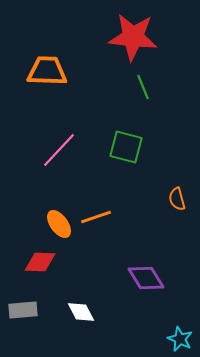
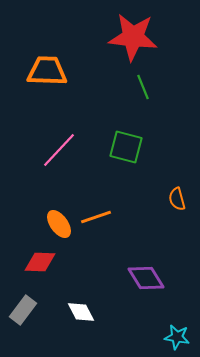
gray rectangle: rotated 48 degrees counterclockwise
cyan star: moved 3 px left, 2 px up; rotated 15 degrees counterclockwise
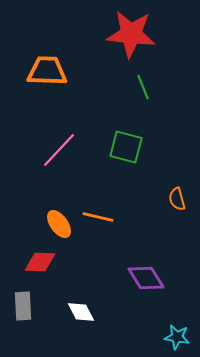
red star: moved 2 px left, 3 px up
orange line: moved 2 px right; rotated 32 degrees clockwise
gray rectangle: moved 4 px up; rotated 40 degrees counterclockwise
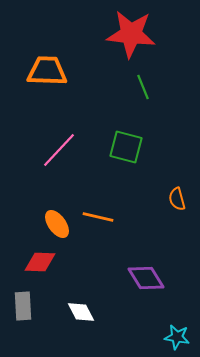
orange ellipse: moved 2 px left
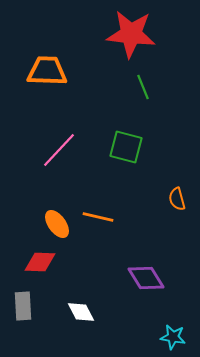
cyan star: moved 4 px left
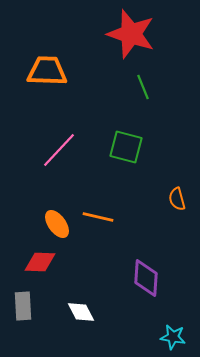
red star: rotated 12 degrees clockwise
purple diamond: rotated 36 degrees clockwise
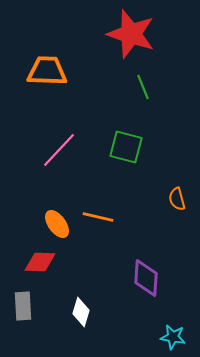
white diamond: rotated 44 degrees clockwise
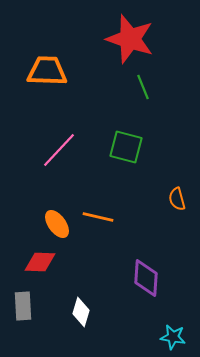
red star: moved 1 px left, 5 px down
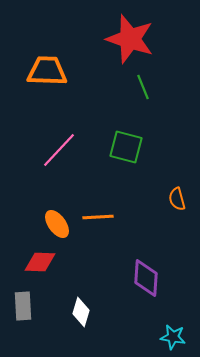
orange line: rotated 16 degrees counterclockwise
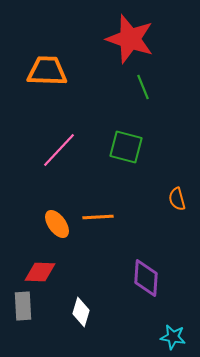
red diamond: moved 10 px down
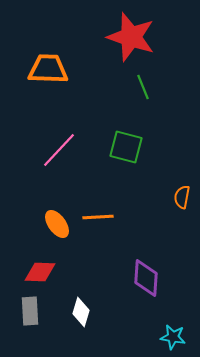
red star: moved 1 px right, 2 px up
orange trapezoid: moved 1 px right, 2 px up
orange semicircle: moved 5 px right, 2 px up; rotated 25 degrees clockwise
gray rectangle: moved 7 px right, 5 px down
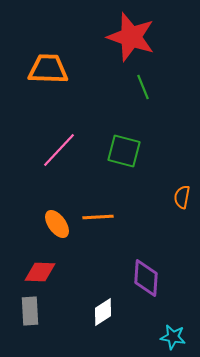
green square: moved 2 px left, 4 px down
white diamond: moved 22 px right; rotated 40 degrees clockwise
